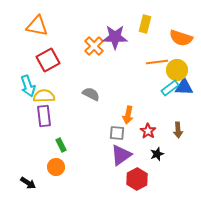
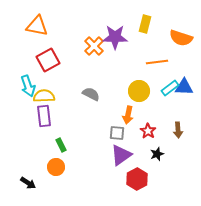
yellow circle: moved 38 px left, 21 px down
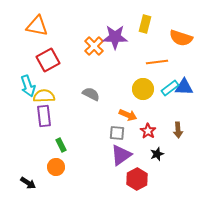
yellow circle: moved 4 px right, 2 px up
orange arrow: rotated 78 degrees counterclockwise
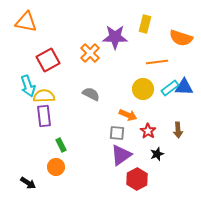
orange triangle: moved 11 px left, 4 px up
orange cross: moved 4 px left, 7 px down
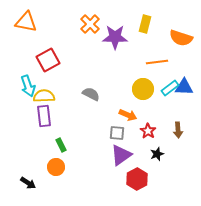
orange cross: moved 29 px up
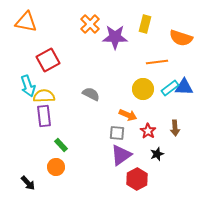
brown arrow: moved 3 px left, 2 px up
green rectangle: rotated 16 degrees counterclockwise
black arrow: rotated 14 degrees clockwise
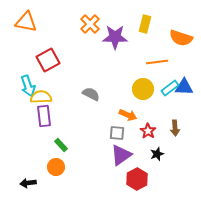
yellow semicircle: moved 3 px left, 1 px down
black arrow: rotated 126 degrees clockwise
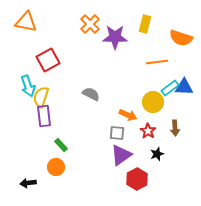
yellow circle: moved 10 px right, 13 px down
yellow semicircle: rotated 70 degrees counterclockwise
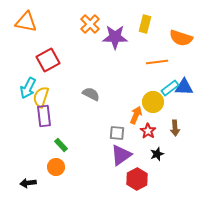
cyan arrow: moved 2 px down; rotated 45 degrees clockwise
orange arrow: moved 8 px right; rotated 90 degrees counterclockwise
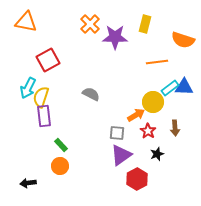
orange semicircle: moved 2 px right, 2 px down
orange arrow: rotated 36 degrees clockwise
orange circle: moved 4 px right, 1 px up
